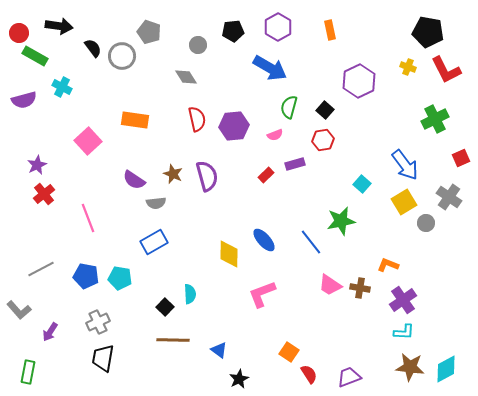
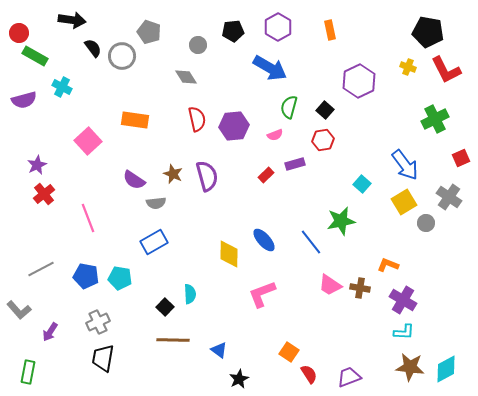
black arrow at (59, 26): moved 13 px right, 6 px up
purple cross at (403, 300): rotated 24 degrees counterclockwise
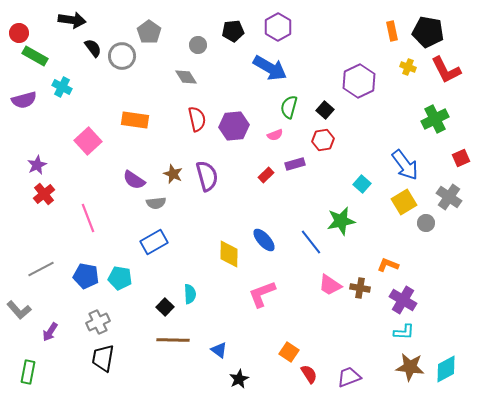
orange rectangle at (330, 30): moved 62 px right, 1 px down
gray pentagon at (149, 32): rotated 15 degrees clockwise
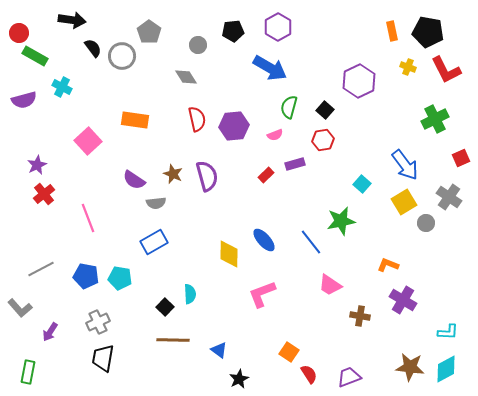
brown cross at (360, 288): moved 28 px down
gray L-shape at (19, 310): moved 1 px right, 2 px up
cyan L-shape at (404, 332): moved 44 px right
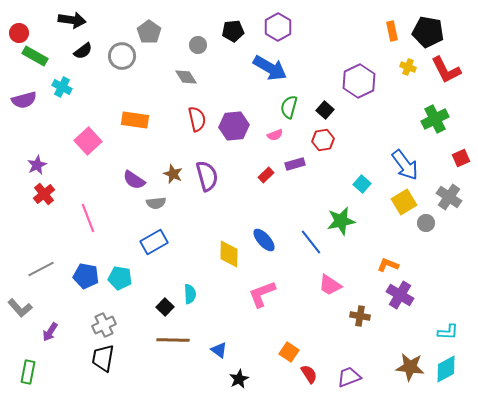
black semicircle at (93, 48): moved 10 px left, 3 px down; rotated 90 degrees clockwise
purple cross at (403, 300): moved 3 px left, 5 px up
gray cross at (98, 322): moved 6 px right, 3 px down
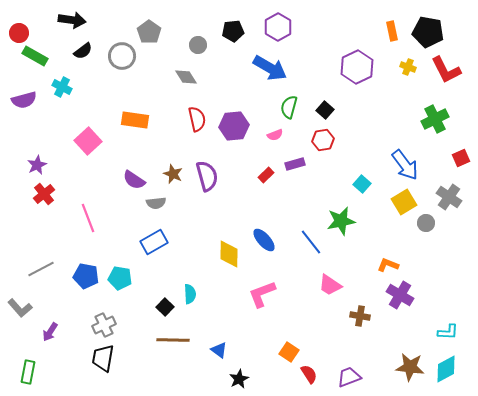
purple hexagon at (359, 81): moved 2 px left, 14 px up
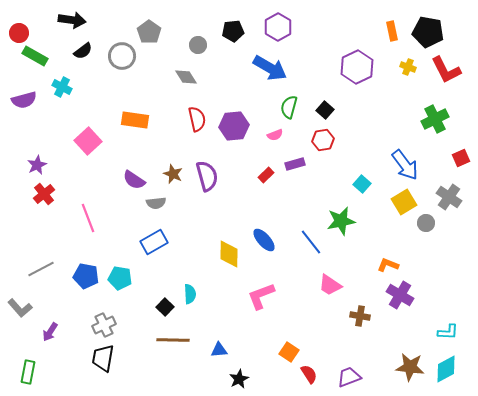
pink L-shape at (262, 294): moved 1 px left, 2 px down
blue triangle at (219, 350): rotated 42 degrees counterclockwise
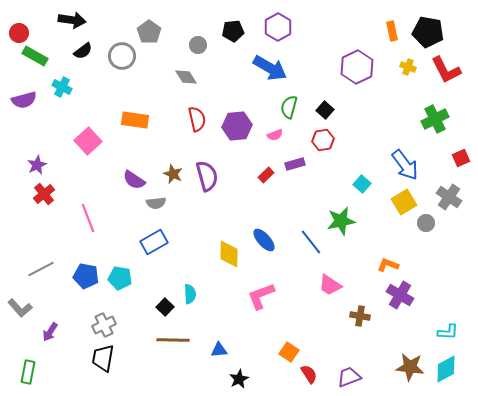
purple hexagon at (234, 126): moved 3 px right
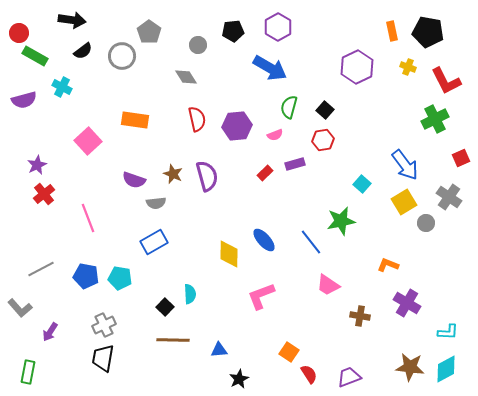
red L-shape at (446, 70): moved 11 px down
red rectangle at (266, 175): moved 1 px left, 2 px up
purple semicircle at (134, 180): rotated 15 degrees counterclockwise
pink trapezoid at (330, 285): moved 2 px left
purple cross at (400, 295): moved 7 px right, 8 px down
